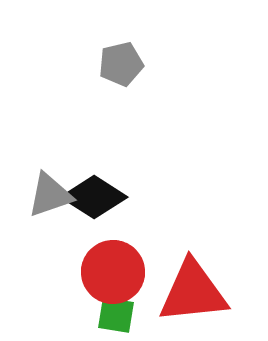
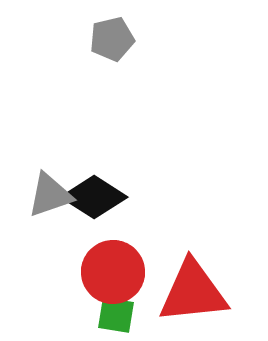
gray pentagon: moved 9 px left, 25 px up
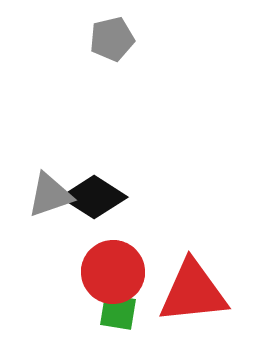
green square: moved 2 px right, 3 px up
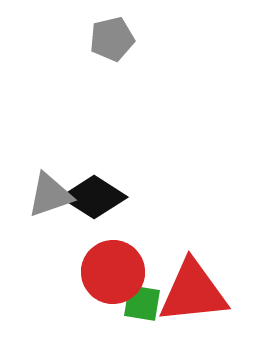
green square: moved 24 px right, 9 px up
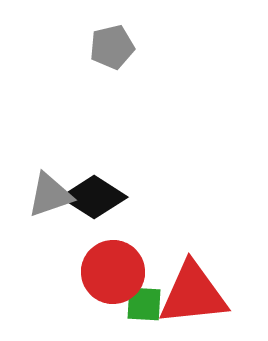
gray pentagon: moved 8 px down
red triangle: moved 2 px down
green square: moved 2 px right, 1 px down; rotated 6 degrees counterclockwise
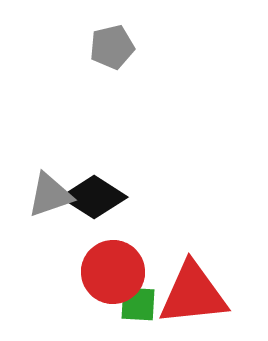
green square: moved 6 px left
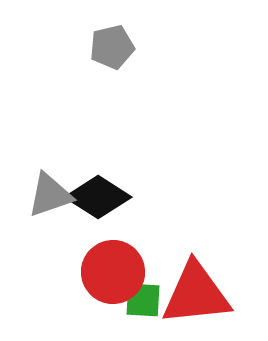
black diamond: moved 4 px right
red triangle: moved 3 px right
green square: moved 5 px right, 4 px up
